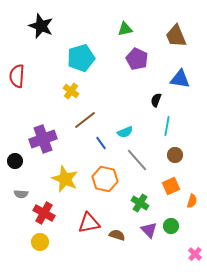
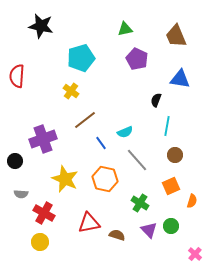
black star: rotated 10 degrees counterclockwise
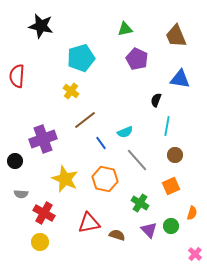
orange semicircle: moved 12 px down
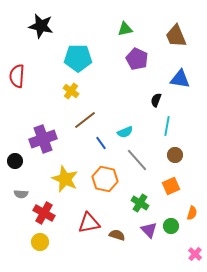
cyan pentagon: moved 3 px left; rotated 16 degrees clockwise
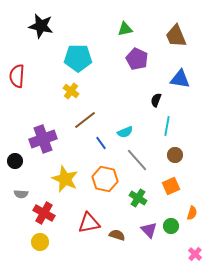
green cross: moved 2 px left, 5 px up
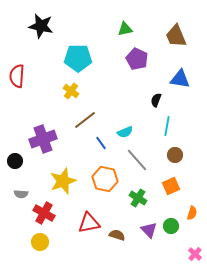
yellow star: moved 2 px left, 2 px down; rotated 28 degrees clockwise
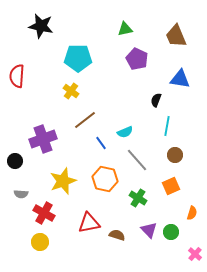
green circle: moved 6 px down
